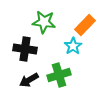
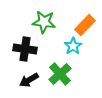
green cross: moved 1 px right, 1 px up; rotated 25 degrees counterclockwise
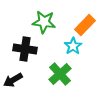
black arrow: moved 16 px left
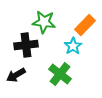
black cross: moved 1 px right, 4 px up; rotated 15 degrees counterclockwise
green cross: rotated 10 degrees counterclockwise
black arrow: moved 3 px right, 5 px up
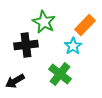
green star: rotated 20 degrees clockwise
black arrow: moved 1 px left, 6 px down
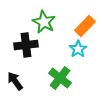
orange rectangle: moved 1 px down
cyan star: moved 5 px right, 3 px down
green cross: moved 4 px down
black arrow: rotated 84 degrees clockwise
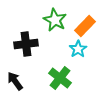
green star: moved 11 px right, 2 px up
black cross: moved 1 px up
